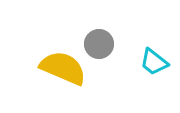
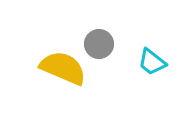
cyan trapezoid: moved 2 px left
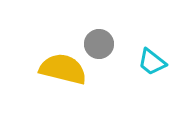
yellow semicircle: moved 1 px down; rotated 9 degrees counterclockwise
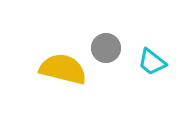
gray circle: moved 7 px right, 4 px down
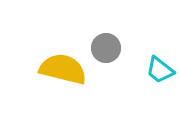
cyan trapezoid: moved 8 px right, 8 px down
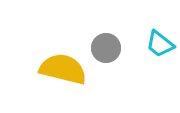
cyan trapezoid: moved 26 px up
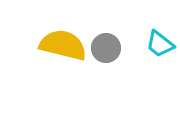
yellow semicircle: moved 24 px up
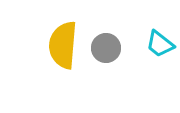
yellow semicircle: rotated 99 degrees counterclockwise
